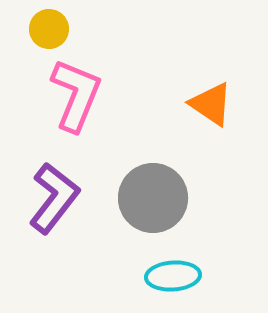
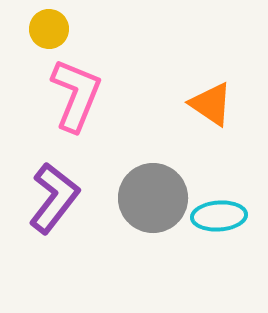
cyan ellipse: moved 46 px right, 60 px up
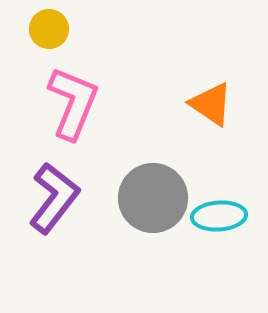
pink L-shape: moved 3 px left, 8 px down
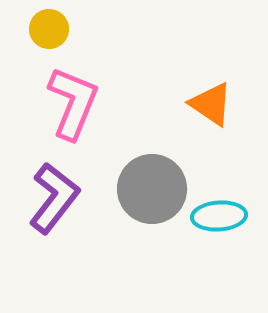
gray circle: moved 1 px left, 9 px up
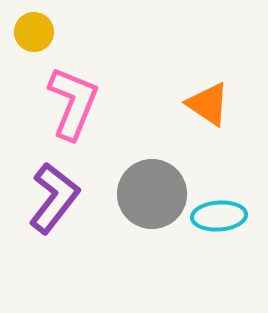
yellow circle: moved 15 px left, 3 px down
orange triangle: moved 3 px left
gray circle: moved 5 px down
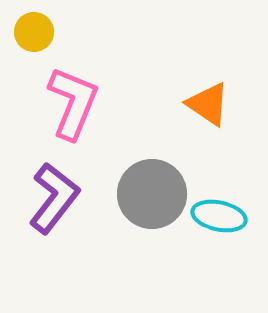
cyan ellipse: rotated 16 degrees clockwise
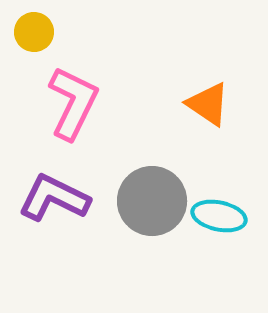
pink L-shape: rotated 4 degrees clockwise
gray circle: moved 7 px down
purple L-shape: rotated 102 degrees counterclockwise
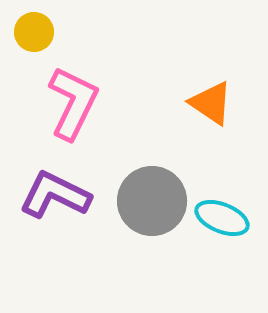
orange triangle: moved 3 px right, 1 px up
purple L-shape: moved 1 px right, 3 px up
cyan ellipse: moved 3 px right, 2 px down; rotated 10 degrees clockwise
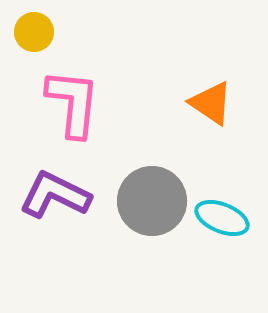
pink L-shape: rotated 20 degrees counterclockwise
